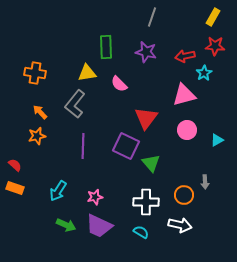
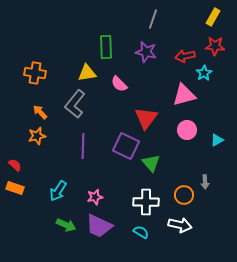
gray line: moved 1 px right, 2 px down
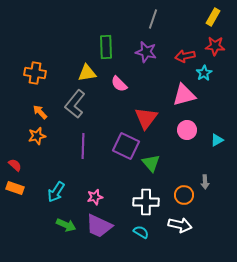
cyan arrow: moved 2 px left, 1 px down
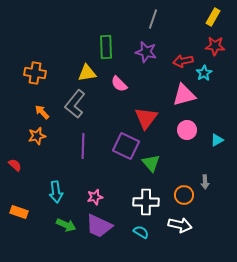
red arrow: moved 2 px left, 5 px down
orange arrow: moved 2 px right
orange rectangle: moved 4 px right, 24 px down
cyan arrow: rotated 40 degrees counterclockwise
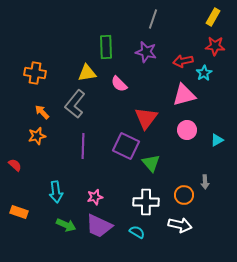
cyan semicircle: moved 4 px left
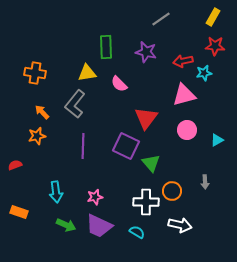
gray line: moved 8 px right; rotated 36 degrees clockwise
cyan star: rotated 21 degrees clockwise
red semicircle: rotated 64 degrees counterclockwise
orange circle: moved 12 px left, 4 px up
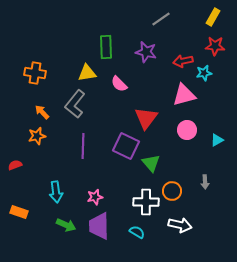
purple trapezoid: rotated 64 degrees clockwise
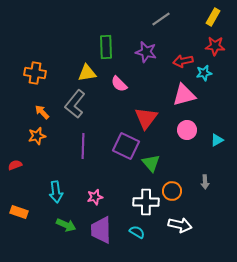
purple trapezoid: moved 2 px right, 4 px down
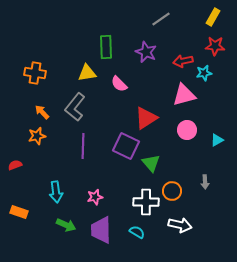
purple star: rotated 10 degrees clockwise
gray L-shape: moved 3 px down
red triangle: rotated 20 degrees clockwise
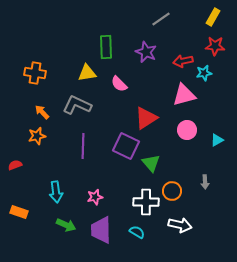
gray L-shape: moved 2 px right, 2 px up; rotated 76 degrees clockwise
